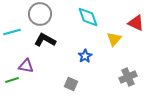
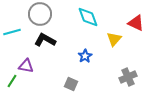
green line: moved 1 px down; rotated 40 degrees counterclockwise
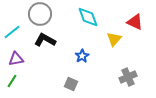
red triangle: moved 1 px left, 1 px up
cyan line: rotated 24 degrees counterclockwise
blue star: moved 3 px left
purple triangle: moved 10 px left, 7 px up; rotated 21 degrees counterclockwise
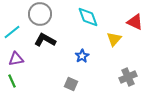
green line: rotated 56 degrees counterclockwise
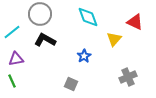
blue star: moved 2 px right
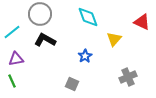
red triangle: moved 7 px right
blue star: moved 1 px right
gray square: moved 1 px right
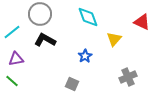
green line: rotated 24 degrees counterclockwise
